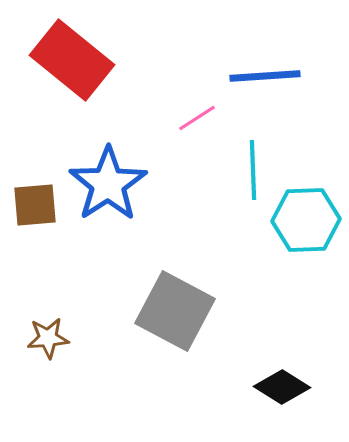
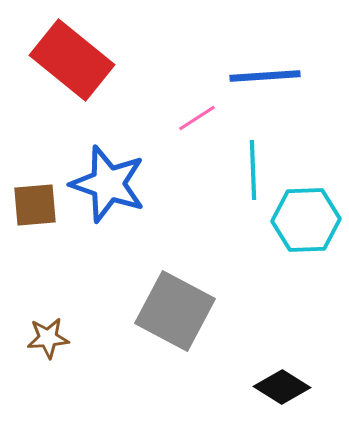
blue star: rotated 20 degrees counterclockwise
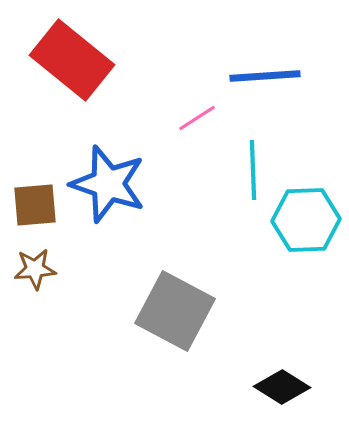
brown star: moved 13 px left, 69 px up
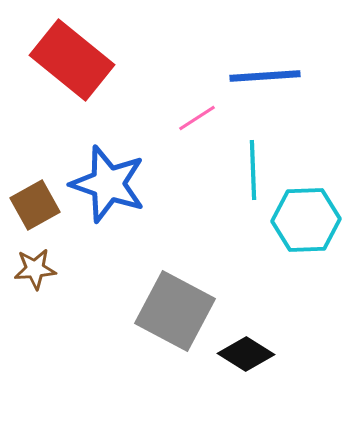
brown square: rotated 24 degrees counterclockwise
black diamond: moved 36 px left, 33 px up
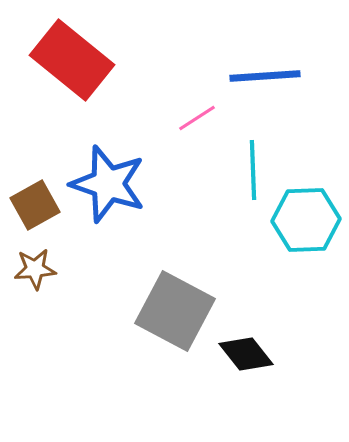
black diamond: rotated 20 degrees clockwise
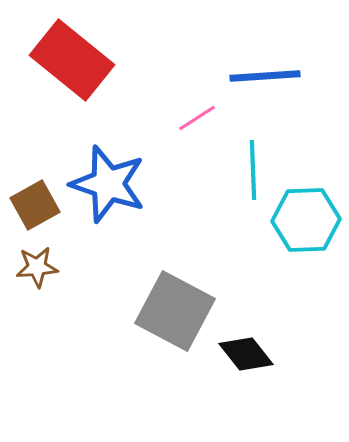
brown star: moved 2 px right, 2 px up
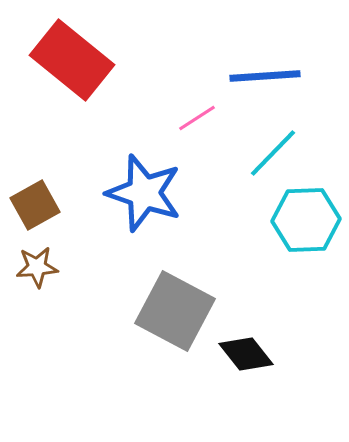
cyan line: moved 20 px right, 17 px up; rotated 46 degrees clockwise
blue star: moved 36 px right, 9 px down
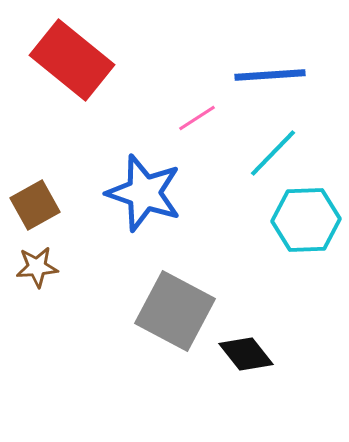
blue line: moved 5 px right, 1 px up
